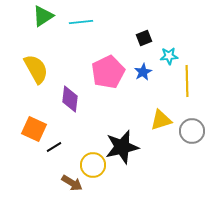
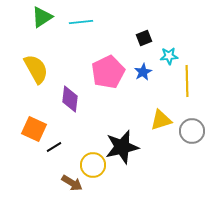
green triangle: moved 1 px left, 1 px down
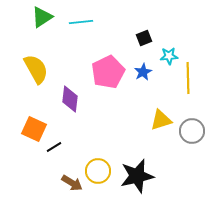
yellow line: moved 1 px right, 3 px up
black star: moved 15 px right, 29 px down
yellow circle: moved 5 px right, 6 px down
